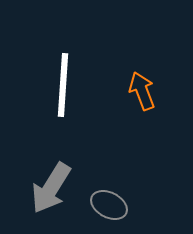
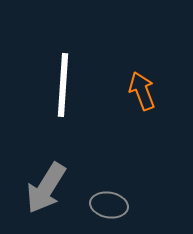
gray arrow: moved 5 px left
gray ellipse: rotated 18 degrees counterclockwise
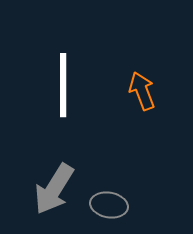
white line: rotated 4 degrees counterclockwise
gray arrow: moved 8 px right, 1 px down
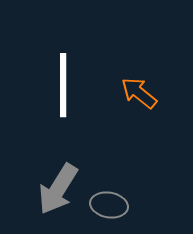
orange arrow: moved 3 px left, 2 px down; rotated 30 degrees counterclockwise
gray arrow: moved 4 px right
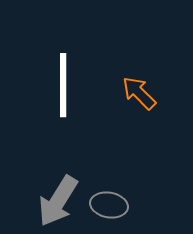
orange arrow: rotated 6 degrees clockwise
gray arrow: moved 12 px down
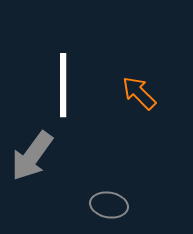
gray arrow: moved 26 px left, 45 px up; rotated 4 degrees clockwise
